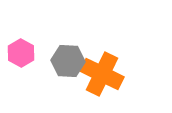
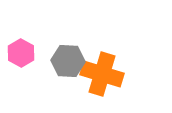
orange cross: rotated 9 degrees counterclockwise
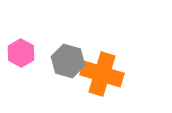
gray hexagon: rotated 12 degrees clockwise
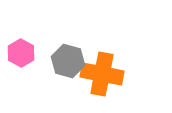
orange cross: rotated 6 degrees counterclockwise
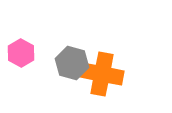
gray hexagon: moved 4 px right, 2 px down
